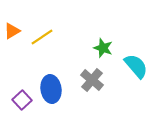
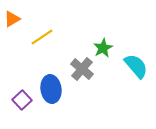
orange triangle: moved 12 px up
green star: rotated 24 degrees clockwise
gray cross: moved 10 px left, 11 px up
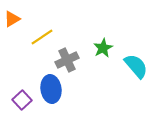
gray cross: moved 15 px left, 9 px up; rotated 25 degrees clockwise
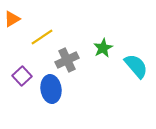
purple square: moved 24 px up
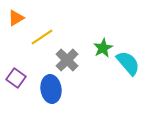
orange triangle: moved 4 px right, 1 px up
gray cross: rotated 20 degrees counterclockwise
cyan semicircle: moved 8 px left, 3 px up
purple square: moved 6 px left, 2 px down; rotated 12 degrees counterclockwise
